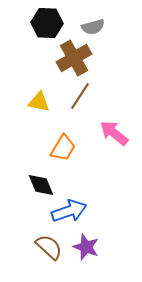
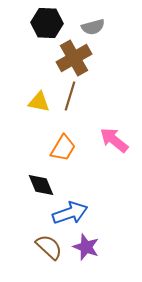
brown line: moved 10 px left; rotated 16 degrees counterclockwise
pink arrow: moved 7 px down
blue arrow: moved 1 px right, 2 px down
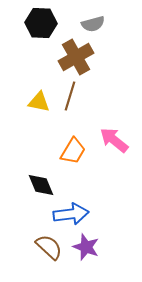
black hexagon: moved 6 px left
gray semicircle: moved 3 px up
brown cross: moved 2 px right, 1 px up
orange trapezoid: moved 10 px right, 3 px down
blue arrow: moved 1 px right, 1 px down; rotated 12 degrees clockwise
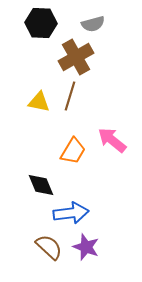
pink arrow: moved 2 px left
blue arrow: moved 1 px up
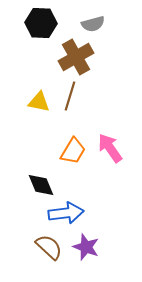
pink arrow: moved 2 px left, 8 px down; rotated 16 degrees clockwise
blue arrow: moved 5 px left
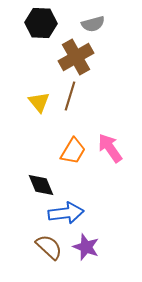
yellow triangle: rotated 40 degrees clockwise
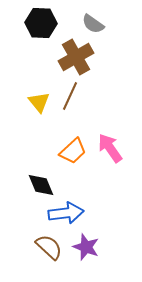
gray semicircle: rotated 50 degrees clockwise
brown line: rotated 8 degrees clockwise
orange trapezoid: rotated 16 degrees clockwise
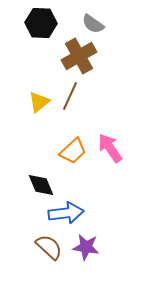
brown cross: moved 3 px right, 1 px up
yellow triangle: rotated 30 degrees clockwise
purple star: rotated 12 degrees counterclockwise
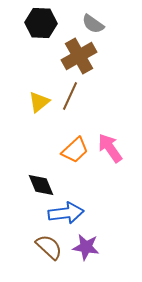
orange trapezoid: moved 2 px right, 1 px up
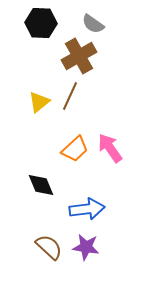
orange trapezoid: moved 1 px up
blue arrow: moved 21 px right, 4 px up
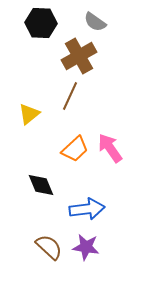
gray semicircle: moved 2 px right, 2 px up
yellow triangle: moved 10 px left, 12 px down
